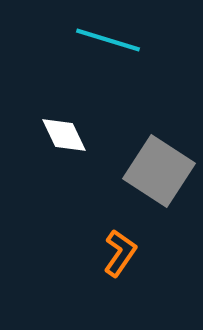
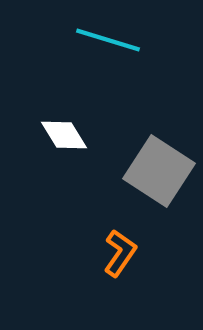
white diamond: rotated 6 degrees counterclockwise
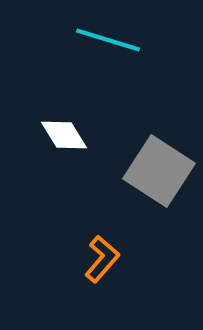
orange L-shape: moved 18 px left, 6 px down; rotated 6 degrees clockwise
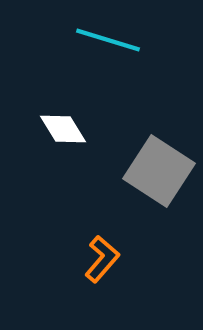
white diamond: moved 1 px left, 6 px up
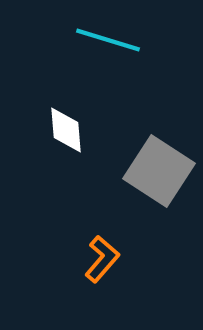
white diamond: moved 3 px right, 1 px down; rotated 27 degrees clockwise
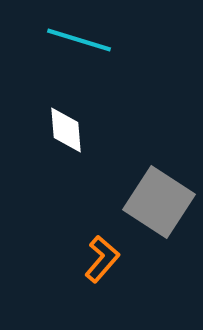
cyan line: moved 29 px left
gray square: moved 31 px down
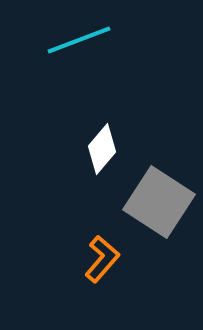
cyan line: rotated 38 degrees counterclockwise
white diamond: moved 36 px right, 19 px down; rotated 45 degrees clockwise
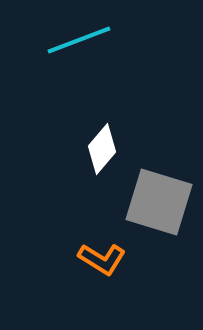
gray square: rotated 16 degrees counterclockwise
orange L-shape: rotated 81 degrees clockwise
